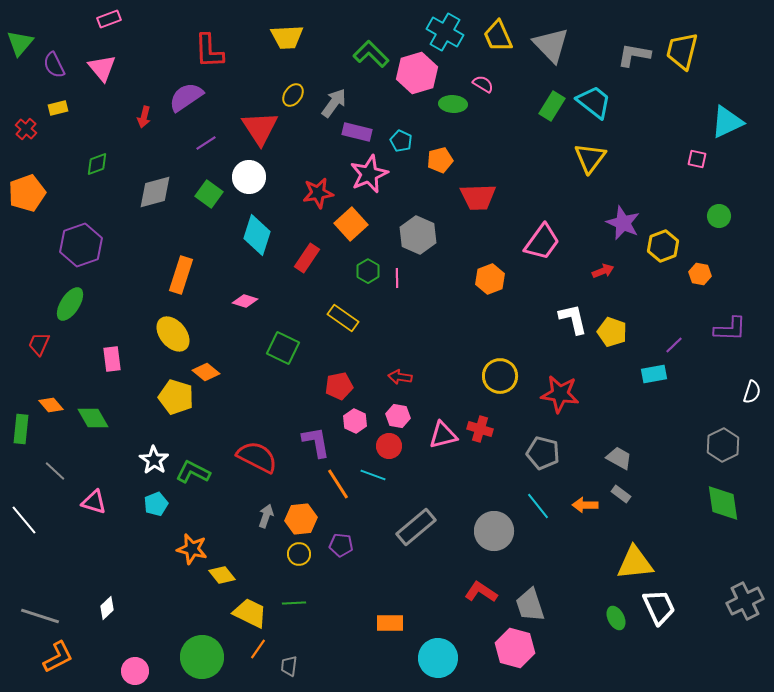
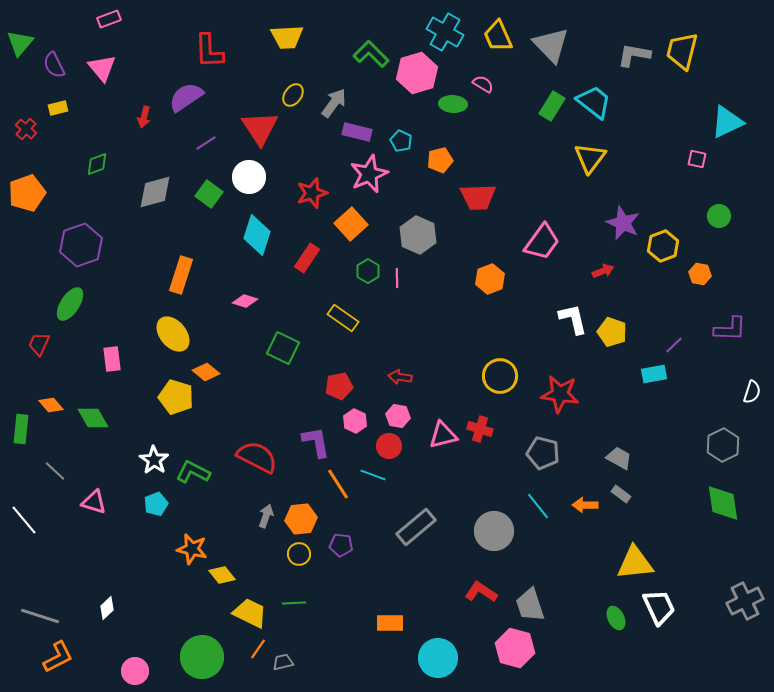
red star at (318, 193): moved 6 px left; rotated 8 degrees counterclockwise
gray trapezoid at (289, 666): moved 6 px left, 4 px up; rotated 70 degrees clockwise
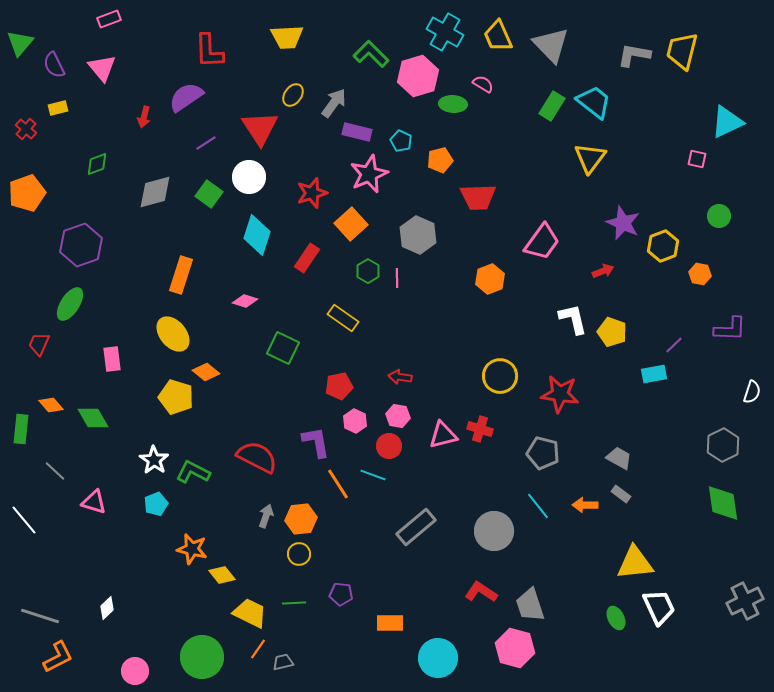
pink hexagon at (417, 73): moved 1 px right, 3 px down
purple pentagon at (341, 545): moved 49 px down
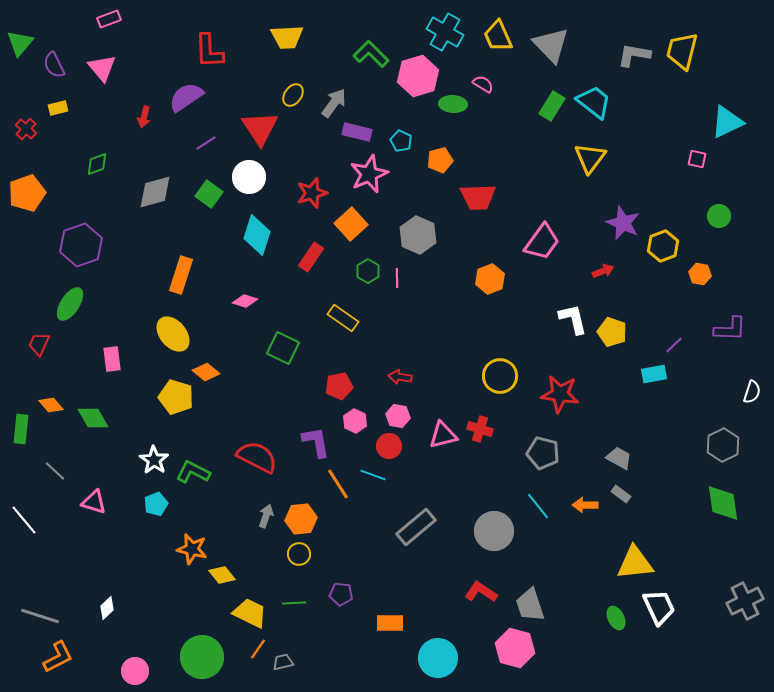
red rectangle at (307, 258): moved 4 px right, 1 px up
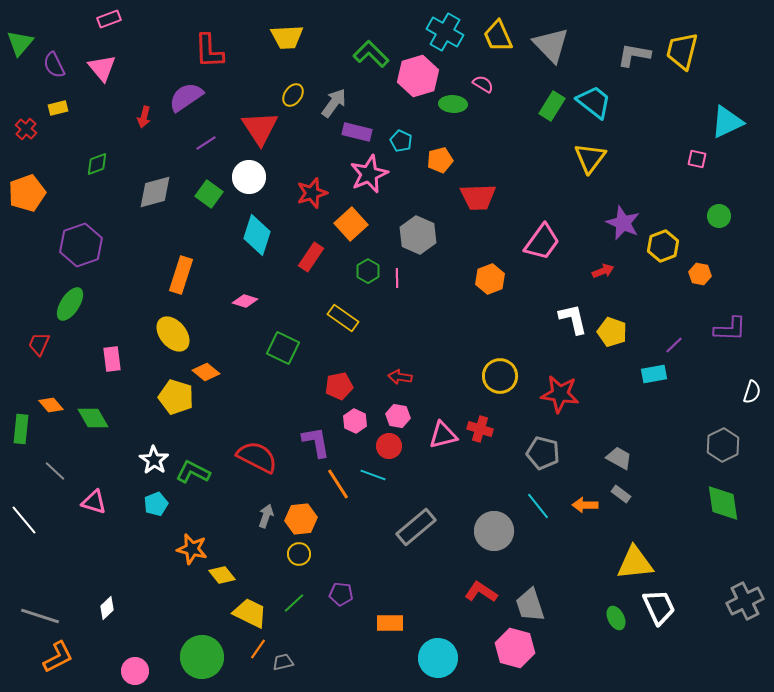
green line at (294, 603): rotated 40 degrees counterclockwise
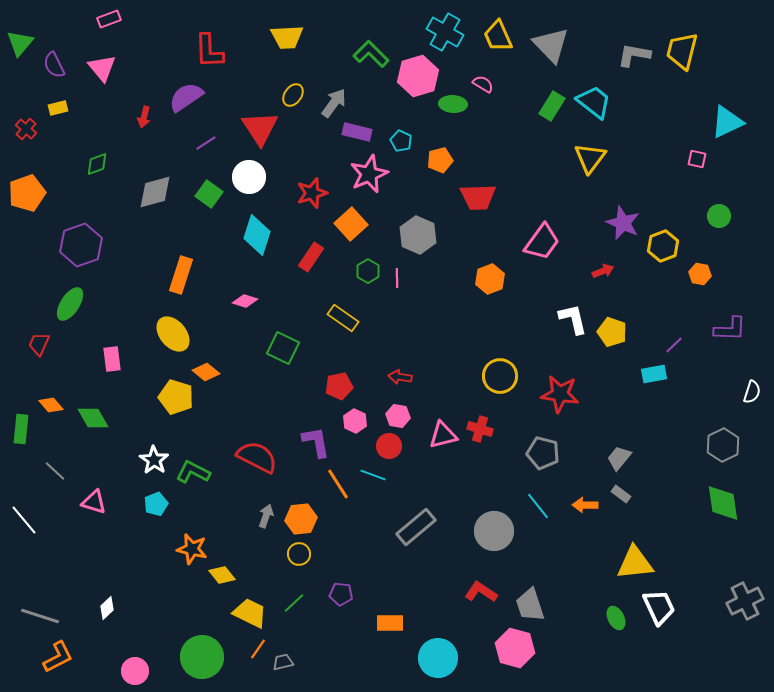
gray trapezoid at (619, 458): rotated 80 degrees counterclockwise
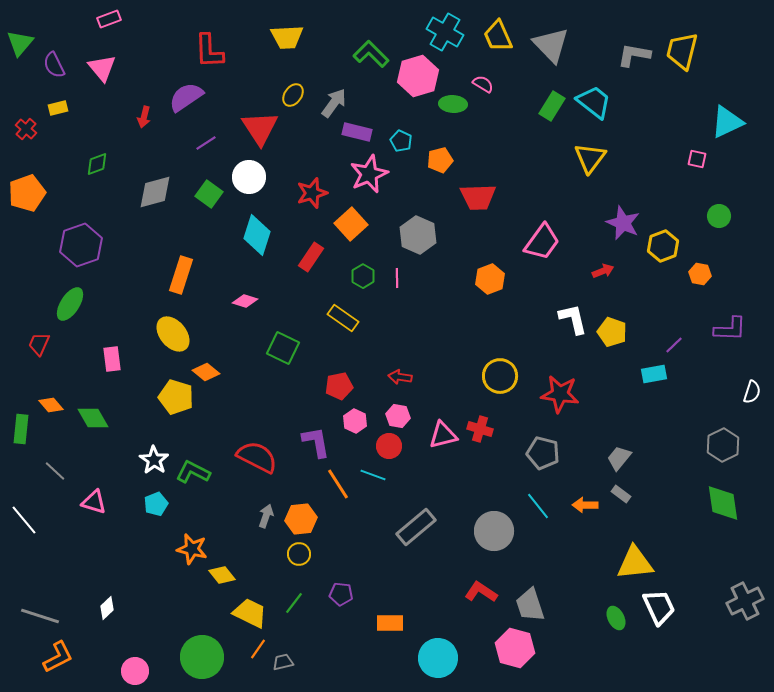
green hexagon at (368, 271): moved 5 px left, 5 px down
green line at (294, 603): rotated 10 degrees counterclockwise
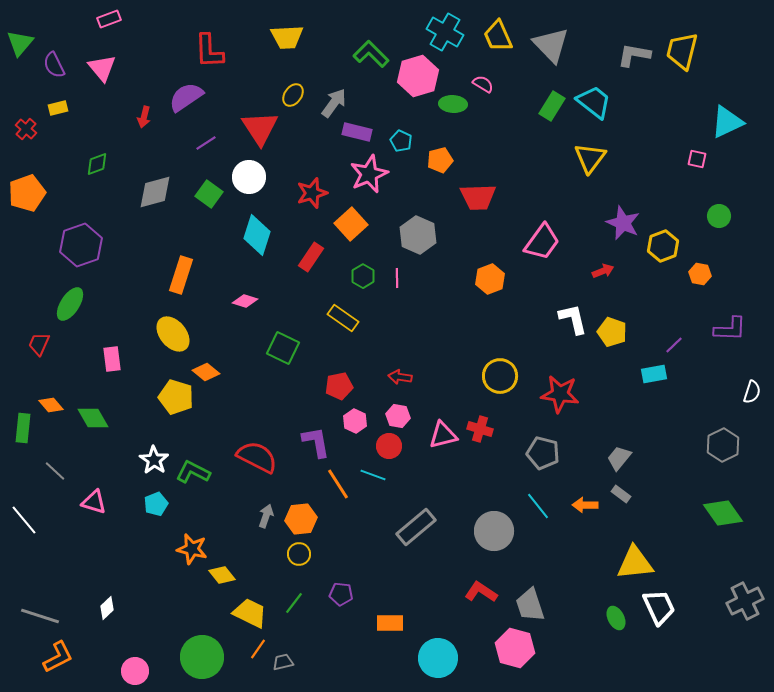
green rectangle at (21, 429): moved 2 px right, 1 px up
green diamond at (723, 503): moved 10 px down; rotated 27 degrees counterclockwise
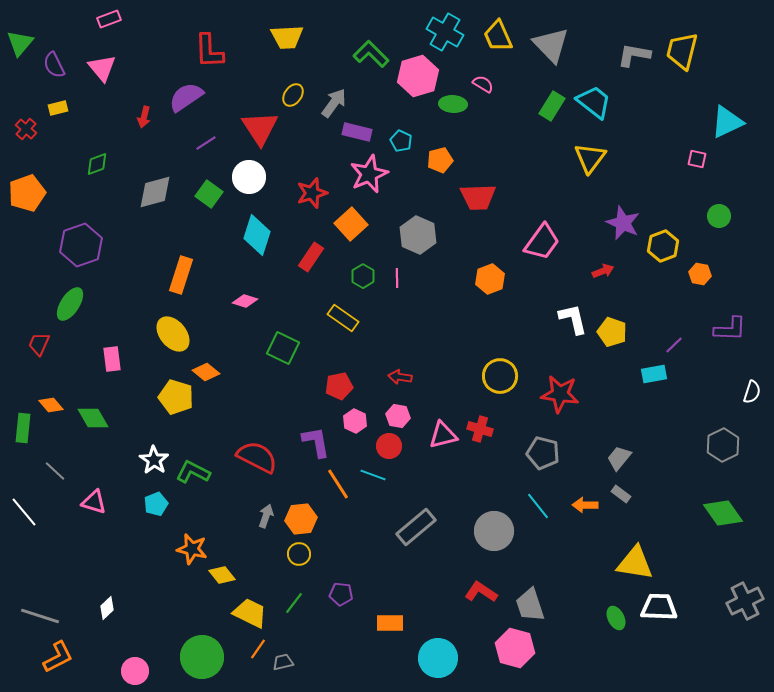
white line at (24, 520): moved 8 px up
yellow triangle at (635, 563): rotated 15 degrees clockwise
white trapezoid at (659, 607): rotated 63 degrees counterclockwise
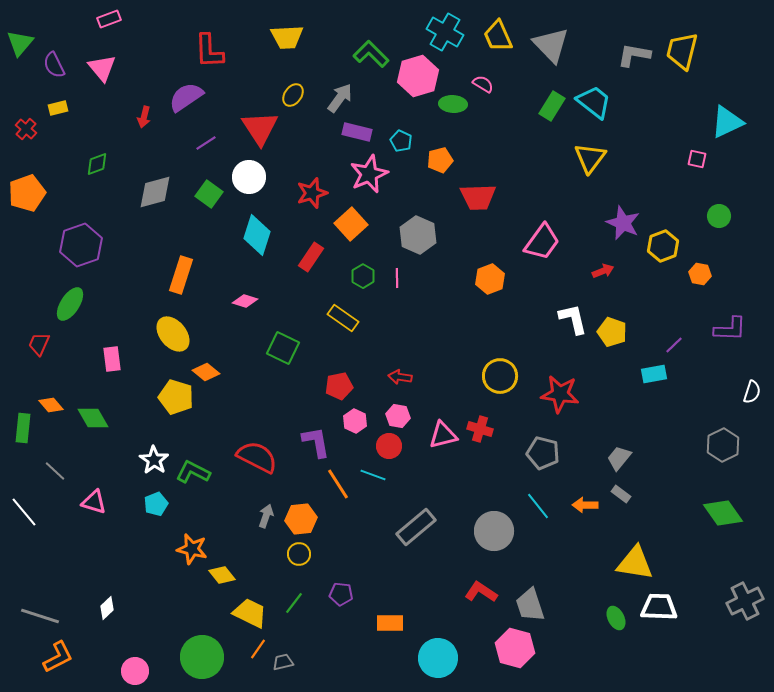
gray arrow at (334, 103): moved 6 px right, 5 px up
